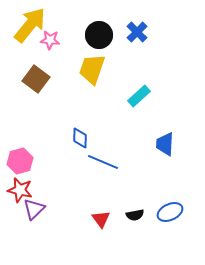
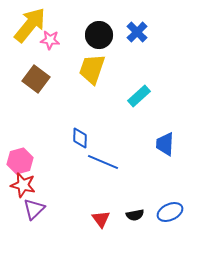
red star: moved 3 px right, 5 px up
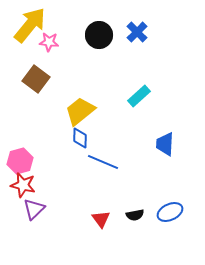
pink star: moved 1 px left, 2 px down
yellow trapezoid: moved 12 px left, 42 px down; rotated 32 degrees clockwise
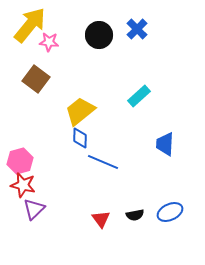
blue cross: moved 3 px up
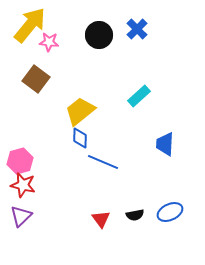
purple triangle: moved 13 px left, 7 px down
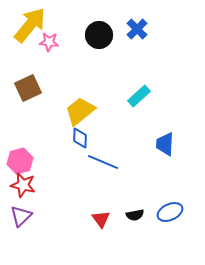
brown square: moved 8 px left, 9 px down; rotated 28 degrees clockwise
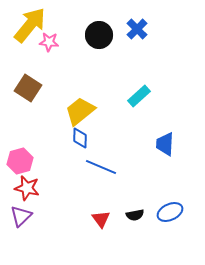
brown square: rotated 32 degrees counterclockwise
blue line: moved 2 px left, 5 px down
red star: moved 4 px right, 3 px down
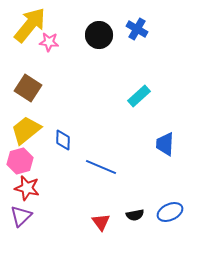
blue cross: rotated 15 degrees counterclockwise
yellow trapezoid: moved 54 px left, 19 px down
blue diamond: moved 17 px left, 2 px down
red triangle: moved 3 px down
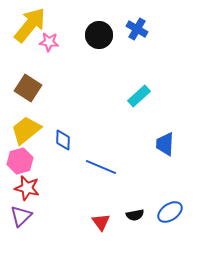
blue ellipse: rotated 10 degrees counterclockwise
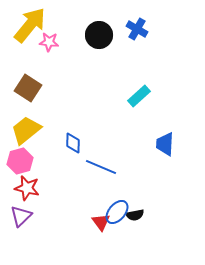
blue diamond: moved 10 px right, 3 px down
blue ellipse: moved 53 px left; rotated 15 degrees counterclockwise
